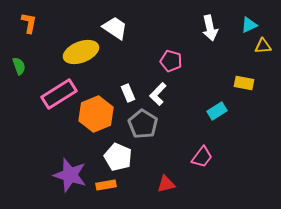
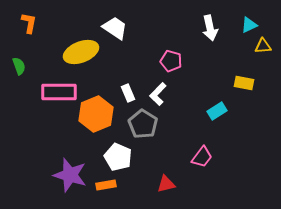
pink rectangle: moved 2 px up; rotated 32 degrees clockwise
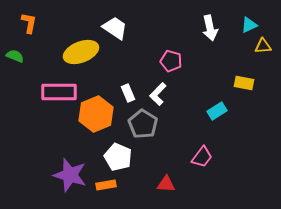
green semicircle: moved 4 px left, 10 px up; rotated 48 degrees counterclockwise
red triangle: rotated 18 degrees clockwise
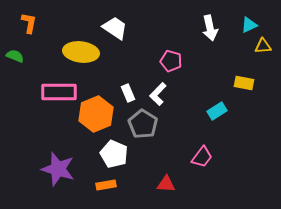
yellow ellipse: rotated 28 degrees clockwise
white pentagon: moved 4 px left, 3 px up
purple star: moved 12 px left, 6 px up
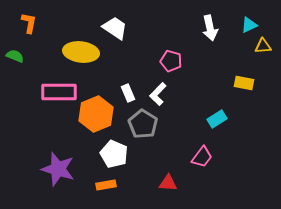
cyan rectangle: moved 8 px down
red triangle: moved 2 px right, 1 px up
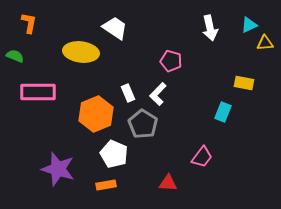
yellow triangle: moved 2 px right, 3 px up
pink rectangle: moved 21 px left
cyan rectangle: moved 6 px right, 7 px up; rotated 36 degrees counterclockwise
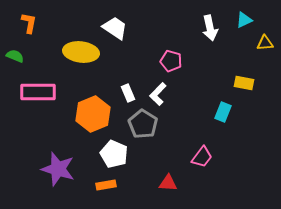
cyan triangle: moved 5 px left, 5 px up
orange hexagon: moved 3 px left
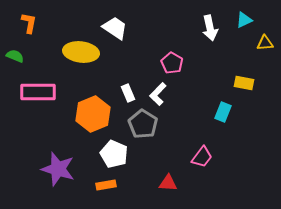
pink pentagon: moved 1 px right, 2 px down; rotated 15 degrees clockwise
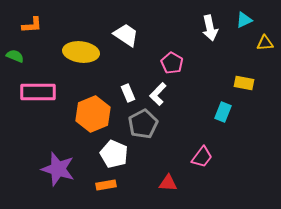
orange L-shape: moved 3 px right, 2 px down; rotated 75 degrees clockwise
white trapezoid: moved 11 px right, 7 px down
gray pentagon: rotated 12 degrees clockwise
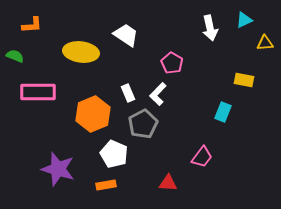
yellow rectangle: moved 3 px up
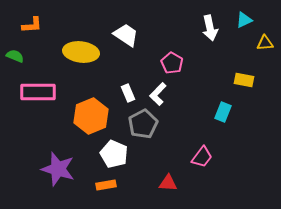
orange hexagon: moved 2 px left, 2 px down
